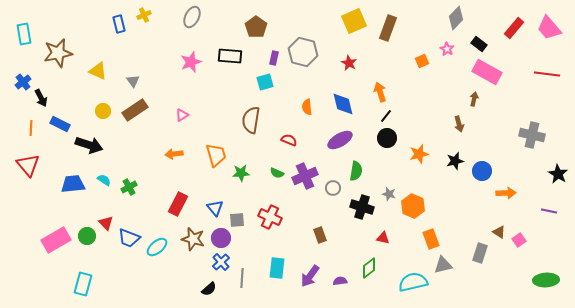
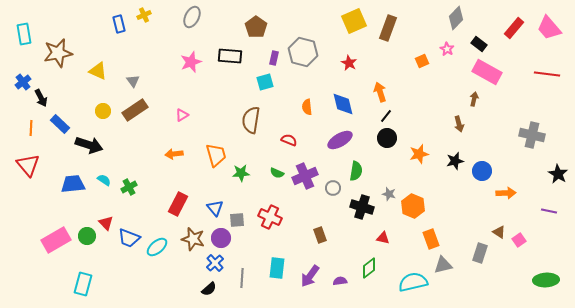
blue rectangle at (60, 124): rotated 18 degrees clockwise
blue cross at (221, 262): moved 6 px left, 1 px down
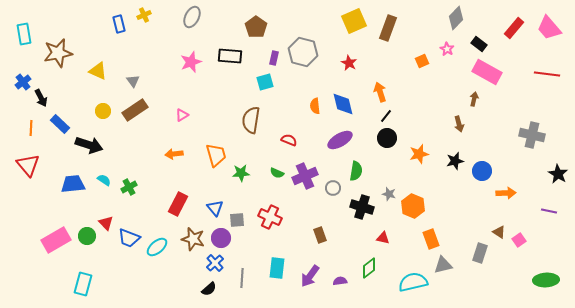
orange semicircle at (307, 107): moved 8 px right, 1 px up
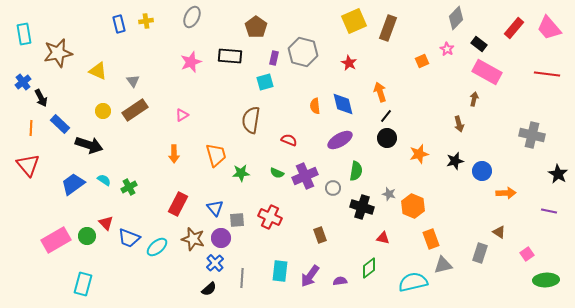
yellow cross at (144, 15): moved 2 px right, 6 px down; rotated 16 degrees clockwise
orange arrow at (174, 154): rotated 84 degrees counterclockwise
blue trapezoid at (73, 184): rotated 30 degrees counterclockwise
pink square at (519, 240): moved 8 px right, 14 px down
cyan rectangle at (277, 268): moved 3 px right, 3 px down
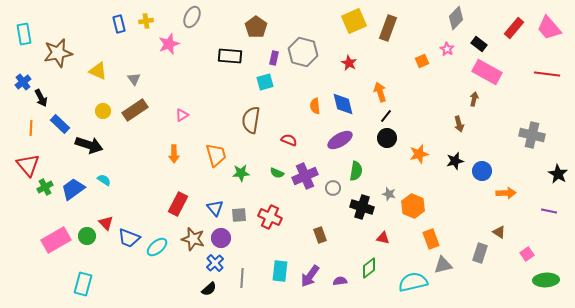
pink star at (191, 62): moved 22 px left, 18 px up
gray triangle at (133, 81): moved 1 px right, 2 px up
blue trapezoid at (73, 184): moved 5 px down
green cross at (129, 187): moved 84 px left
gray square at (237, 220): moved 2 px right, 5 px up
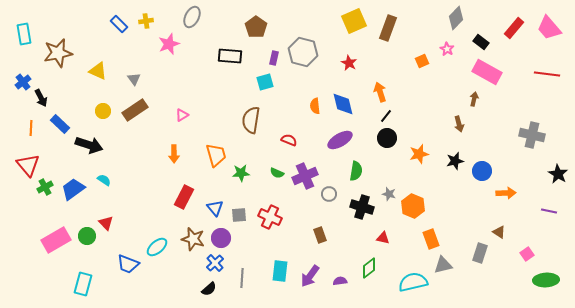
blue rectangle at (119, 24): rotated 30 degrees counterclockwise
black rectangle at (479, 44): moved 2 px right, 2 px up
gray circle at (333, 188): moved 4 px left, 6 px down
red rectangle at (178, 204): moved 6 px right, 7 px up
blue trapezoid at (129, 238): moved 1 px left, 26 px down
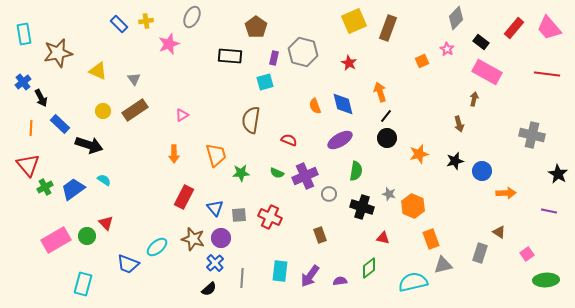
orange semicircle at (315, 106): rotated 14 degrees counterclockwise
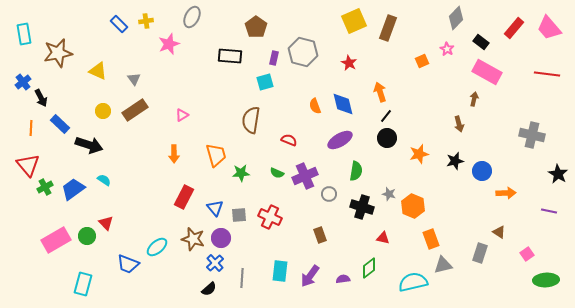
purple semicircle at (340, 281): moved 3 px right, 2 px up
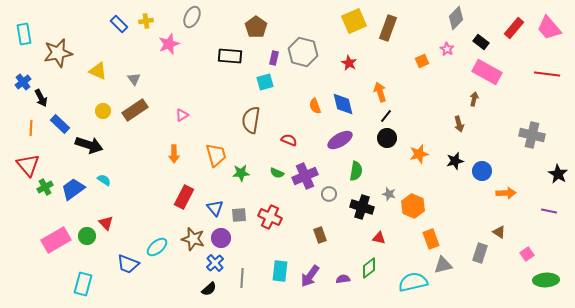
red triangle at (383, 238): moved 4 px left
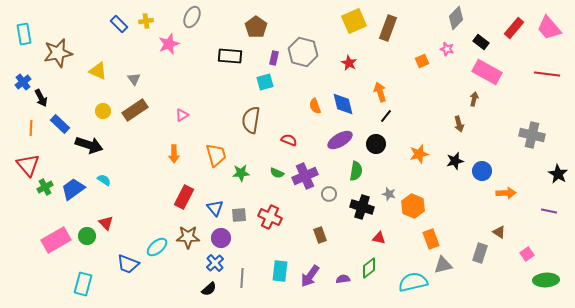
pink star at (447, 49): rotated 16 degrees counterclockwise
black circle at (387, 138): moved 11 px left, 6 px down
brown star at (193, 239): moved 5 px left, 2 px up; rotated 15 degrees counterclockwise
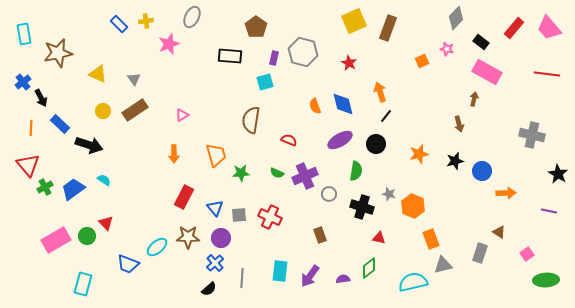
yellow triangle at (98, 71): moved 3 px down
